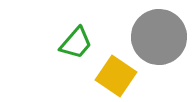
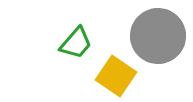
gray circle: moved 1 px left, 1 px up
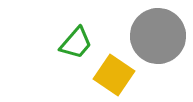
yellow square: moved 2 px left, 1 px up
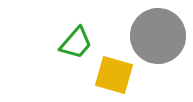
yellow square: rotated 18 degrees counterclockwise
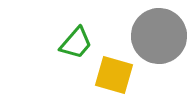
gray circle: moved 1 px right
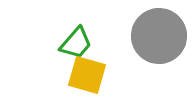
yellow square: moved 27 px left
